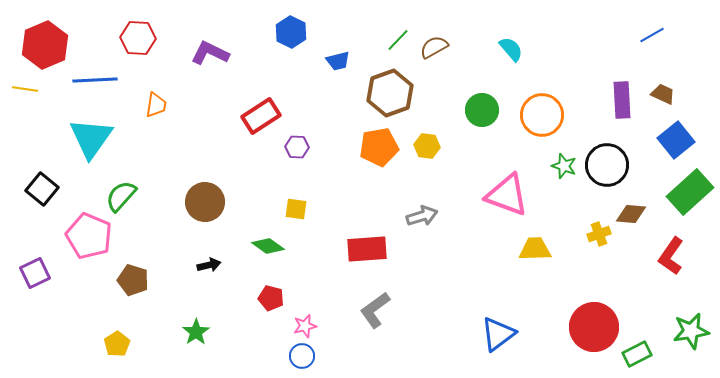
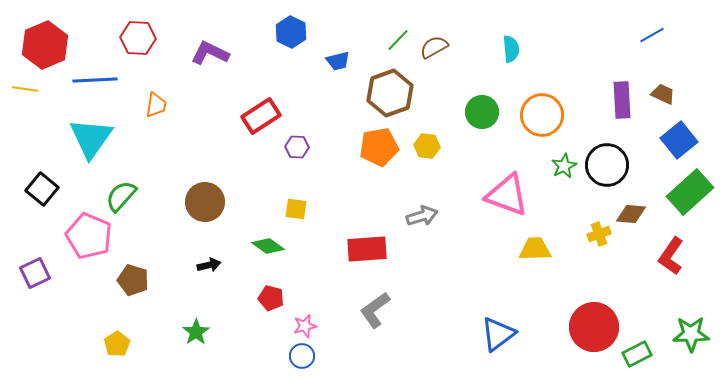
cyan semicircle at (511, 49): rotated 36 degrees clockwise
green circle at (482, 110): moved 2 px down
blue square at (676, 140): moved 3 px right
green star at (564, 166): rotated 25 degrees clockwise
green star at (691, 331): moved 3 px down; rotated 9 degrees clockwise
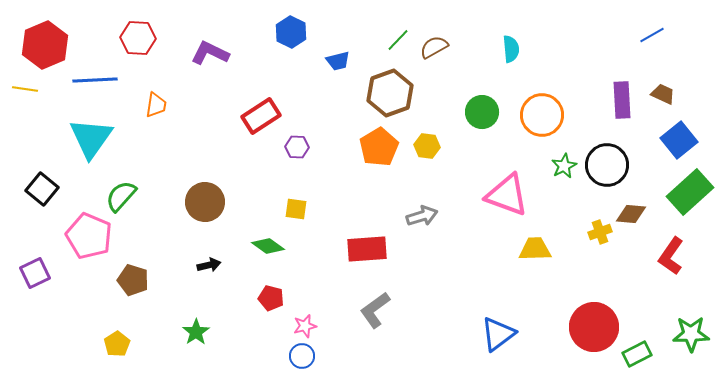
orange pentagon at (379, 147): rotated 21 degrees counterclockwise
yellow cross at (599, 234): moved 1 px right, 2 px up
